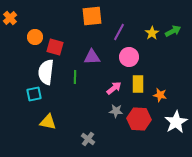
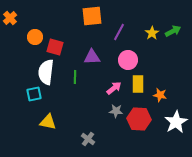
pink circle: moved 1 px left, 3 px down
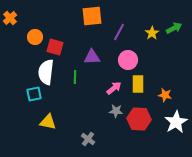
green arrow: moved 1 px right, 3 px up
orange star: moved 5 px right
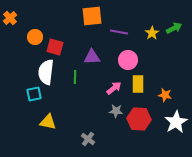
purple line: rotated 72 degrees clockwise
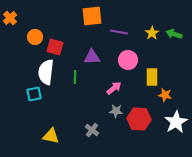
green arrow: moved 6 px down; rotated 133 degrees counterclockwise
yellow rectangle: moved 14 px right, 7 px up
yellow triangle: moved 3 px right, 14 px down
gray cross: moved 4 px right, 9 px up
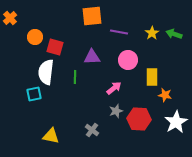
gray star: rotated 24 degrees counterclockwise
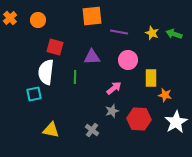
yellow star: rotated 16 degrees counterclockwise
orange circle: moved 3 px right, 17 px up
yellow rectangle: moved 1 px left, 1 px down
gray star: moved 4 px left
yellow triangle: moved 6 px up
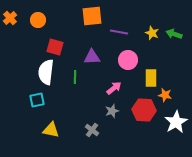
cyan square: moved 3 px right, 6 px down
red hexagon: moved 5 px right, 9 px up
